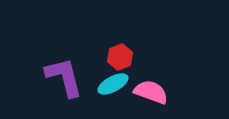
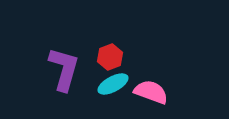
red hexagon: moved 10 px left
purple L-shape: moved 8 px up; rotated 30 degrees clockwise
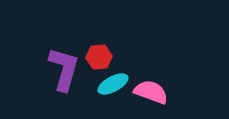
red hexagon: moved 11 px left; rotated 15 degrees clockwise
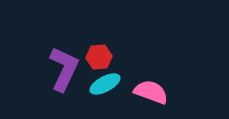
purple L-shape: rotated 9 degrees clockwise
cyan ellipse: moved 8 px left
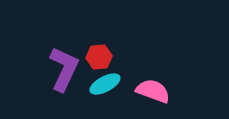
pink semicircle: moved 2 px right, 1 px up
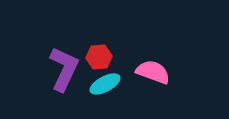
pink semicircle: moved 19 px up
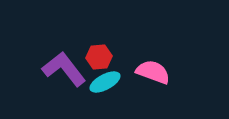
purple L-shape: rotated 63 degrees counterclockwise
cyan ellipse: moved 2 px up
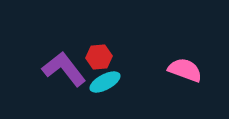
pink semicircle: moved 32 px right, 2 px up
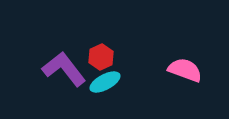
red hexagon: moved 2 px right; rotated 20 degrees counterclockwise
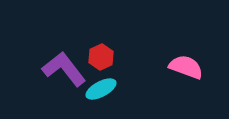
pink semicircle: moved 1 px right, 3 px up
cyan ellipse: moved 4 px left, 7 px down
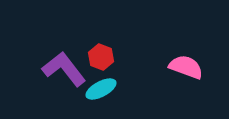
red hexagon: rotated 15 degrees counterclockwise
